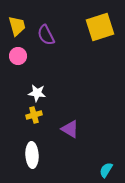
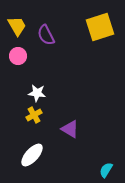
yellow trapezoid: rotated 15 degrees counterclockwise
yellow cross: rotated 14 degrees counterclockwise
white ellipse: rotated 45 degrees clockwise
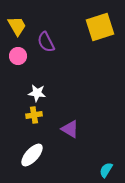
purple semicircle: moved 7 px down
yellow cross: rotated 21 degrees clockwise
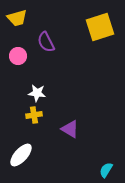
yellow trapezoid: moved 8 px up; rotated 105 degrees clockwise
white ellipse: moved 11 px left
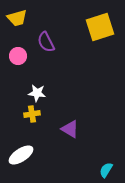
yellow cross: moved 2 px left, 1 px up
white ellipse: rotated 15 degrees clockwise
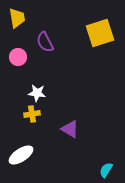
yellow trapezoid: rotated 85 degrees counterclockwise
yellow square: moved 6 px down
purple semicircle: moved 1 px left
pink circle: moved 1 px down
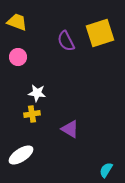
yellow trapezoid: moved 4 px down; rotated 60 degrees counterclockwise
purple semicircle: moved 21 px right, 1 px up
